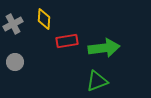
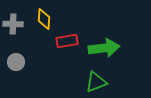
gray cross: rotated 30 degrees clockwise
gray circle: moved 1 px right
green triangle: moved 1 px left, 1 px down
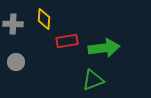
green triangle: moved 3 px left, 2 px up
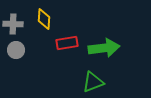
red rectangle: moved 2 px down
gray circle: moved 12 px up
green triangle: moved 2 px down
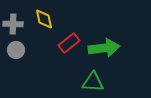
yellow diamond: rotated 15 degrees counterclockwise
red rectangle: moved 2 px right; rotated 30 degrees counterclockwise
green triangle: rotated 25 degrees clockwise
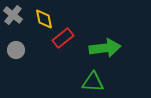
gray cross: moved 9 px up; rotated 36 degrees clockwise
red rectangle: moved 6 px left, 5 px up
green arrow: moved 1 px right
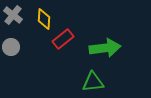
yellow diamond: rotated 15 degrees clockwise
red rectangle: moved 1 px down
gray circle: moved 5 px left, 3 px up
green triangle: rotated 10 degrees counterclockwise
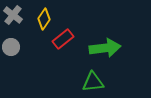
yellow diamond: rotated 30 degrees clockwise
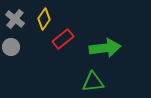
gray cross: moved 2 px right, 4 px down
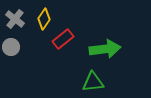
green arrow: moved 1 px down
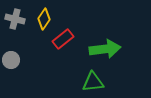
gray cross: rotated 24 degrees counterclockwise
gray circle: moved 13 px down
